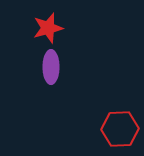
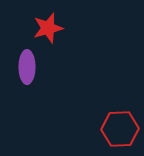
purple ellipse: moved 24 px left
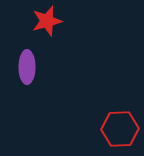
red star: moved 1 px left, 7 px up
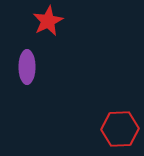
red star: moved 1 px right; rotated 12 degrees counterclockwise
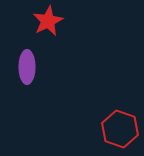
red hexagon: rotated 21 degrees clockwise
